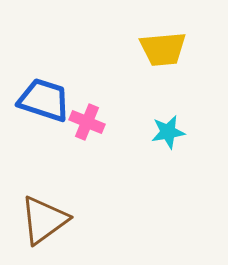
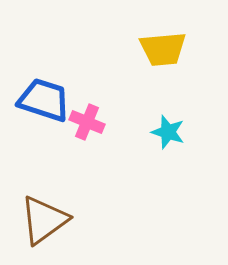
cyan star: rotated 28 degrees clockwise
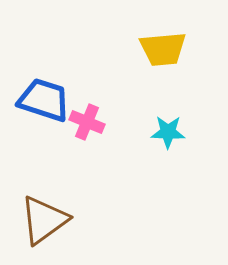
cyan star: rotated 16 degrees counterclockwise
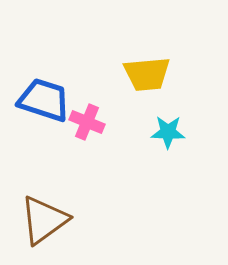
yellow trapezoid: moved 16 px left, 25 px down
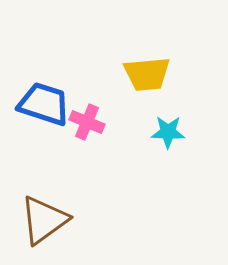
blue trapezoid: moved 4 px down
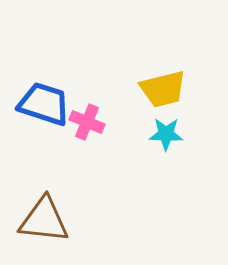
yellow trapezoid: moved 16 px right, 15 px down; rotated 9 degrees counterclockwise
cyan star: moved 2 px left, 2 px down
brown triangle: rotated 42 degrees clockwise
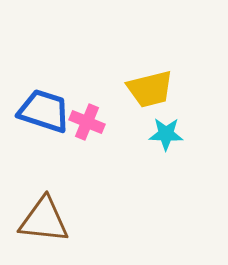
yellow trapezoid: moved 13 px left
blue trapezoid: moved 7 px down
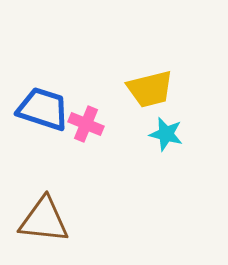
blue trapezoid: moved 1 px left, 2 px up
pink cross: moved 1 px left, 2 px down
cyan star: rotated 12 degrees clockwise
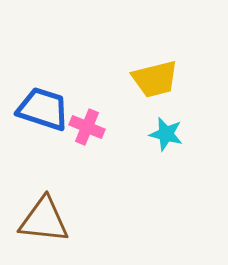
yellow trapezoid: moved 5 px right, 10 px up
pink cross: moved 1 px right, 3 px down
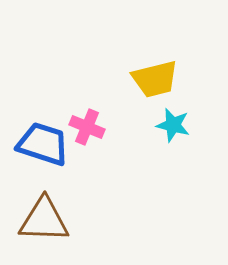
blue trapezoid: moved 35 px down
cyan star: moved 7 px right, 9 px up
brown triangle: rotated 4 degrees counterclockwise
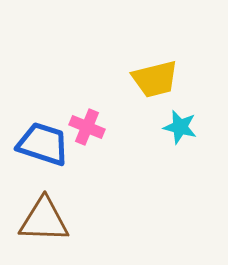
cyan star: moved 7 px right, 2 px down
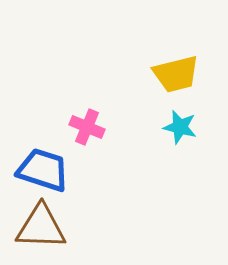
yellow trapezoid: moved 21 px right, 5 px up
blue trapezoid: moved 26 px down
brown triangle: moved 3 px left, 7 px down
